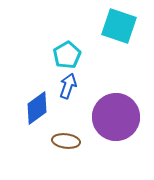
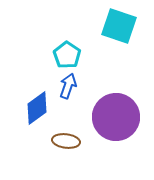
cyan pentagon: rotated 8 degrees counterclockwise
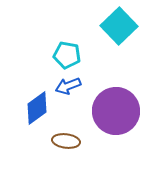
cyan square: rotated 27 degrees clockwise
cyan pentagon: rotated 24 degrees counterclockwise
blue arrow: rotated 130 degrees counterclockwise
purple circle: moved 6 px up
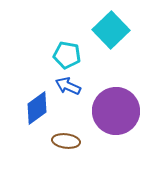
cyan square: moved 8 px left, 4 px down
blue arrow: rotated 45 degrees clockwise
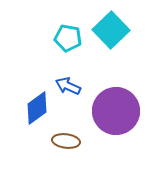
cyan pentagon: moved 1 px right, 17 px up
